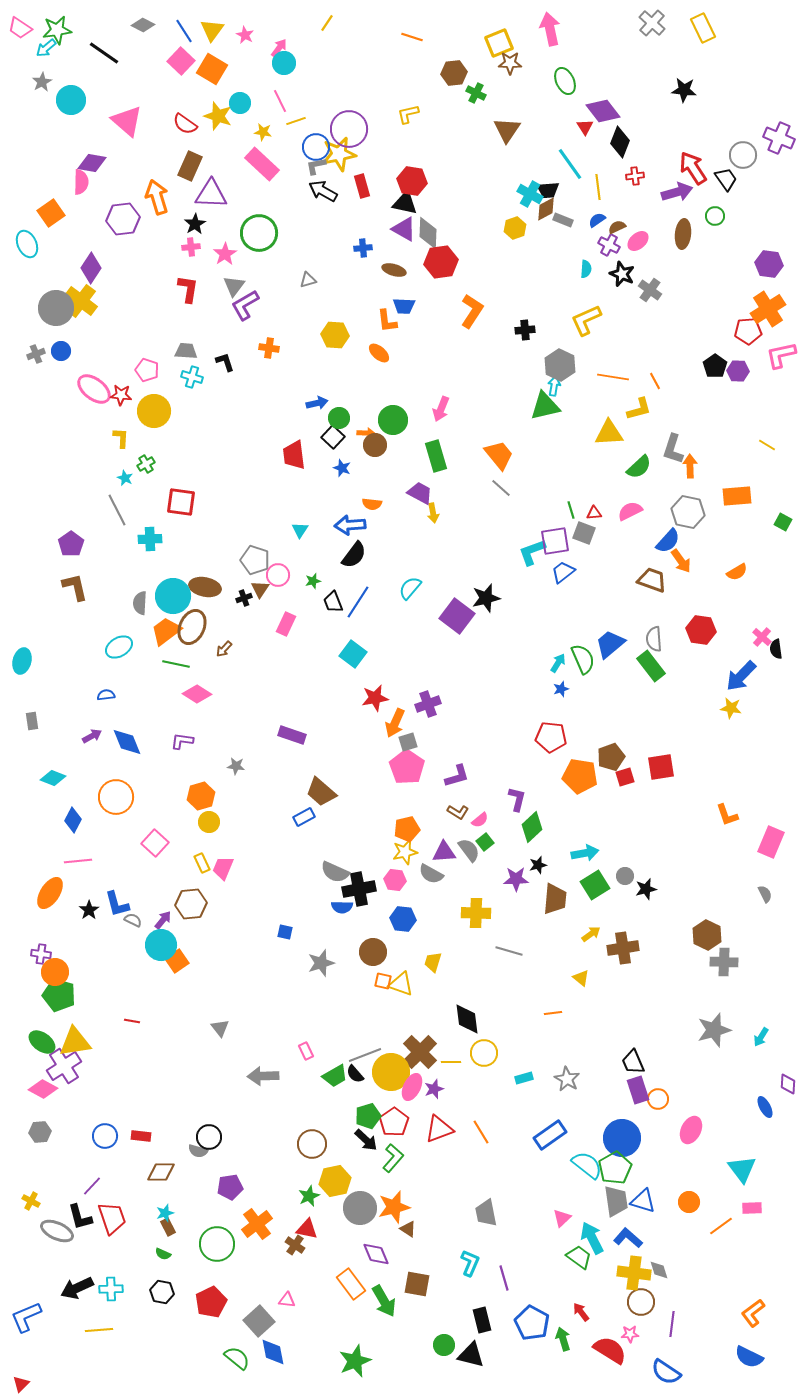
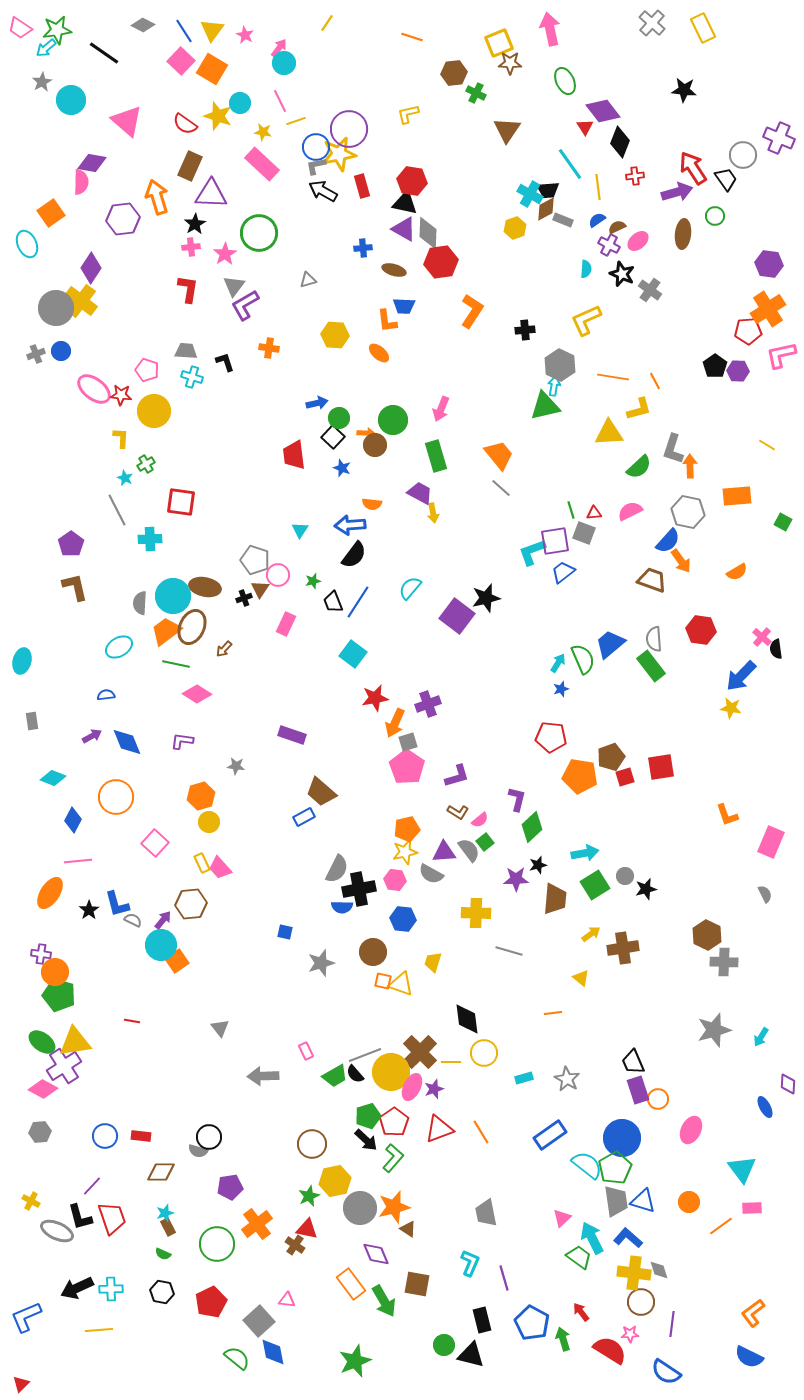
pink trapezoid at (223, 868): moved 3 px left; rotated 65 degrees counterclockwise
gray semicircle at (335, 872): moved 2 px right, 3 px up; rotated 88 degrees counterclockwise
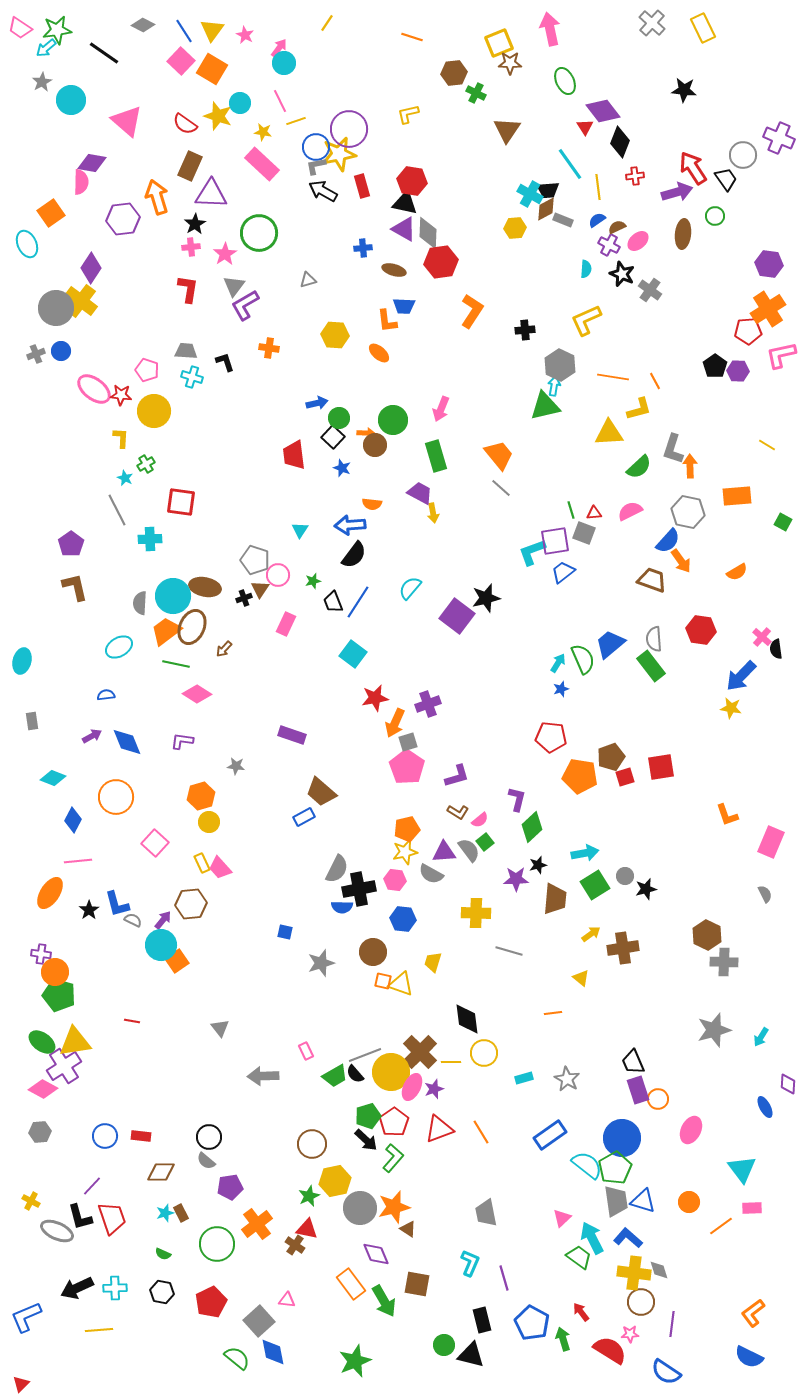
yellow hexagon at (515, 228): rotated 15 degrees clockwise
gray semicircle at (198, 1151): moved 8 px right, 10 px down; rotated 24 degrees clockwise
brown rectangle at (168, 1227): moved 13 px right, 14 px up
cyan cross at (111, 1289): moved 4 px right, 1 px up
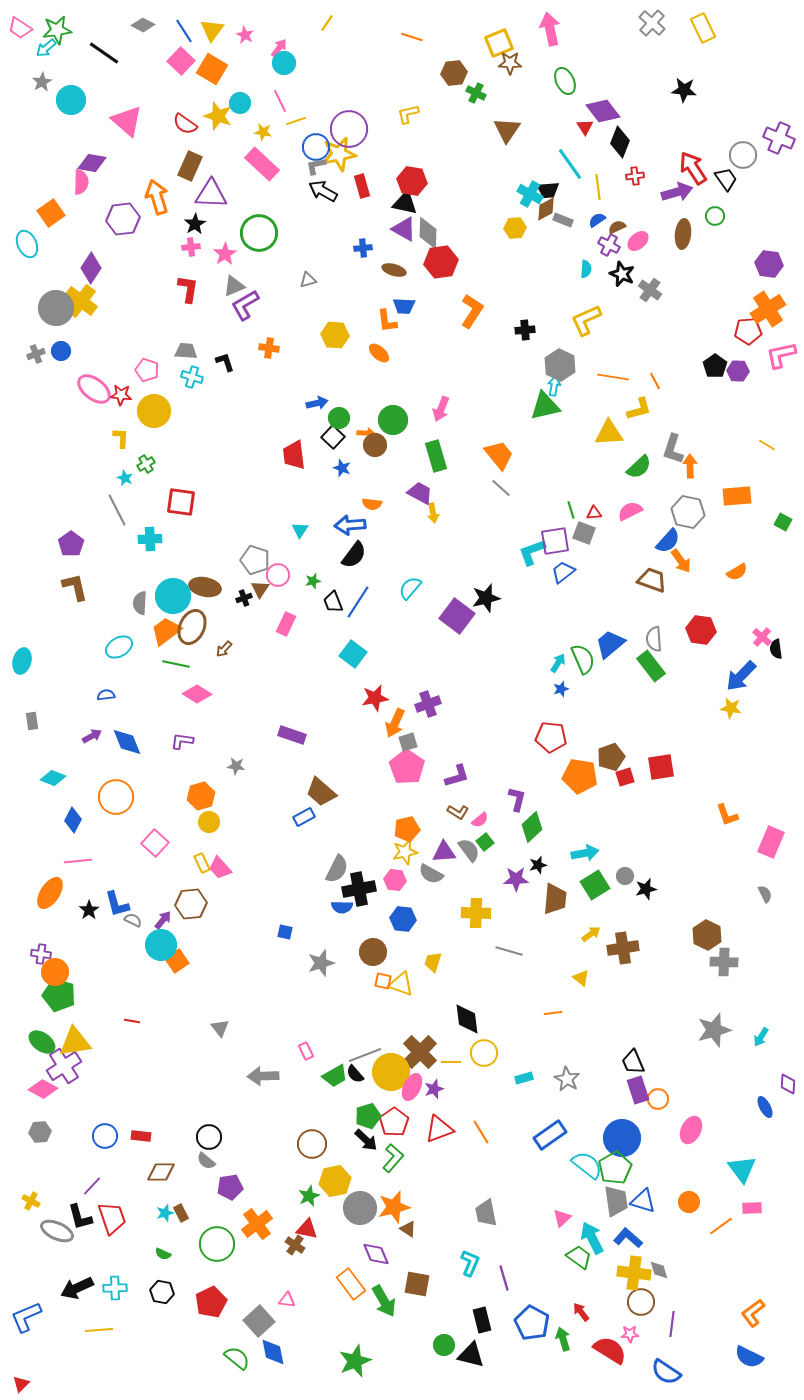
gray triangle at (234, 286): rotated 30 degrees clockwise
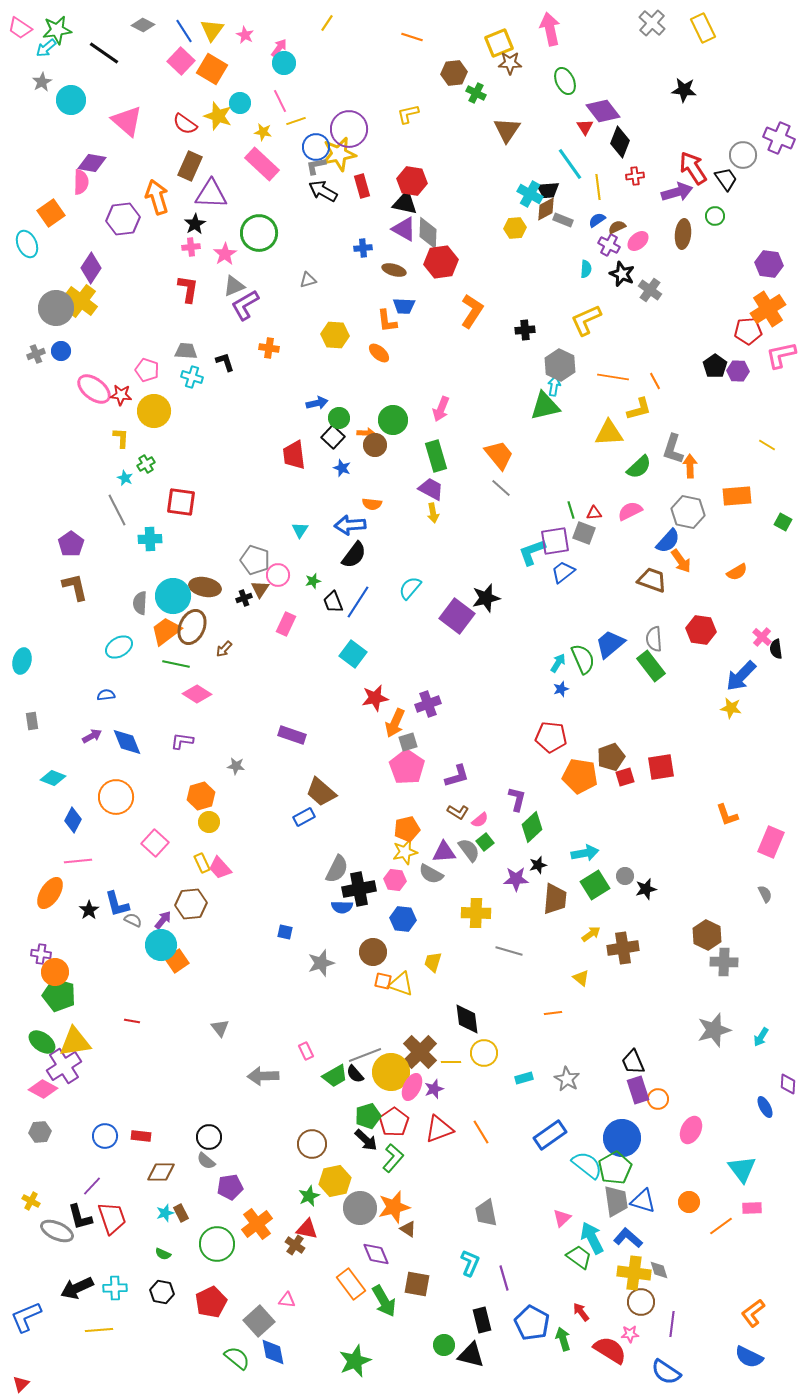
purple trapezoid at (420, 493): moved 11 px right, 4 px up
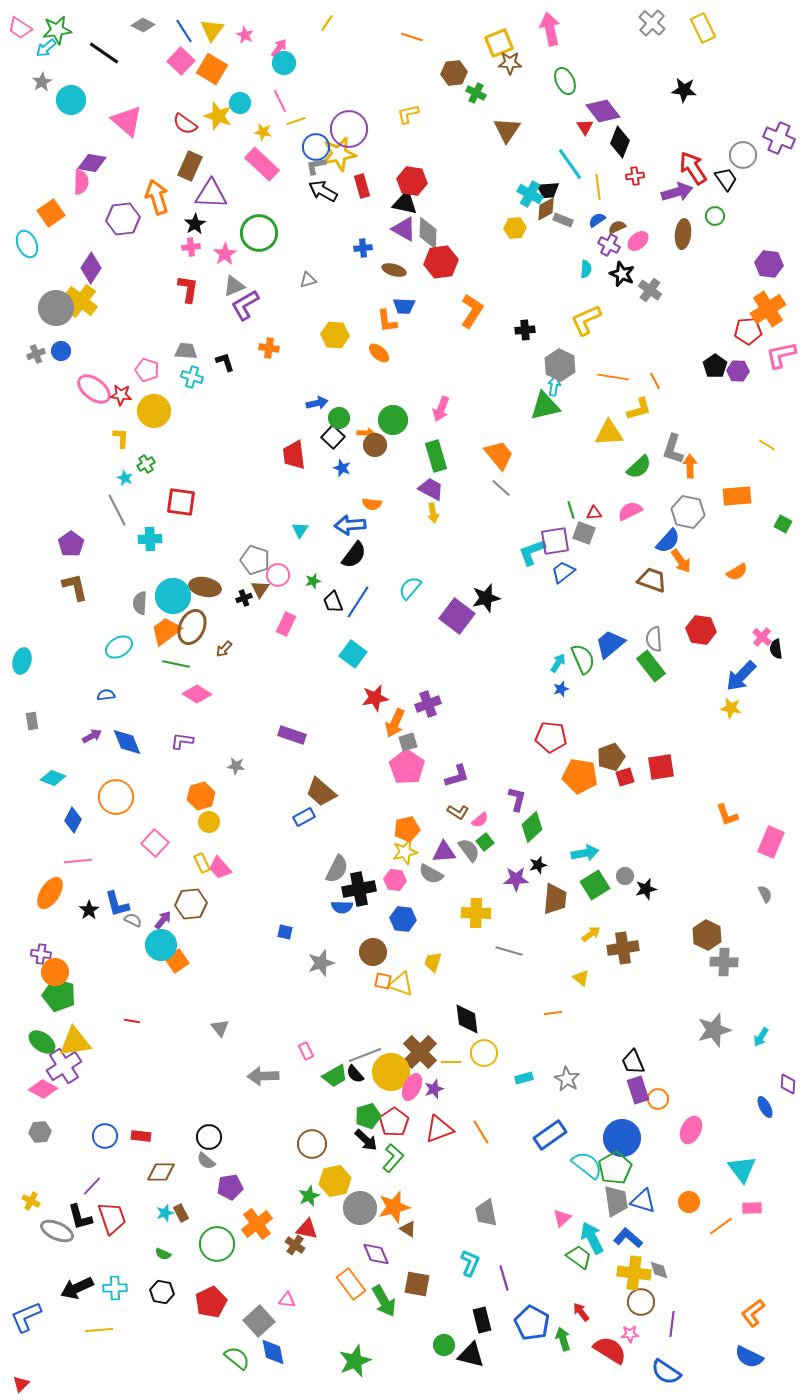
green square at (783, 522): moved 2 px down
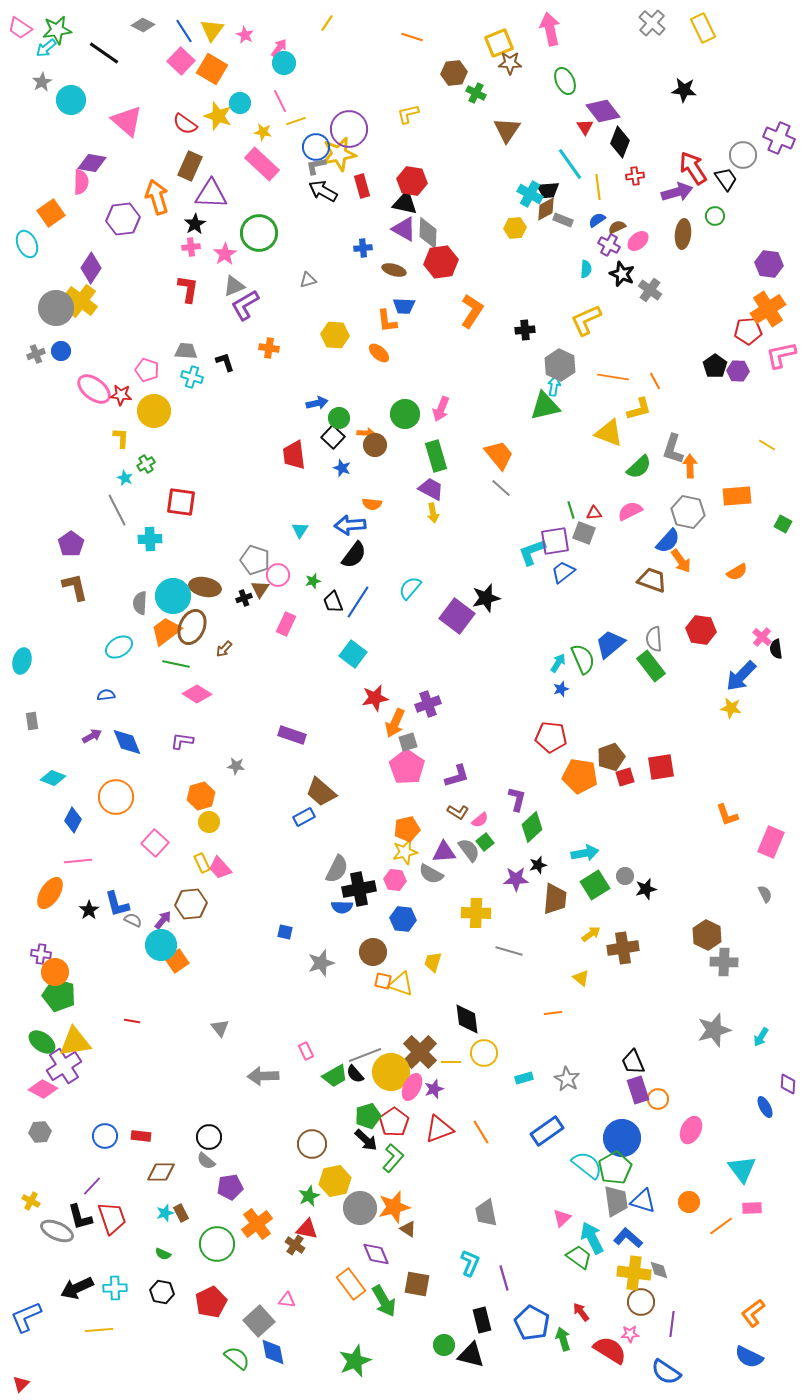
green circle at (393, 420): moved 12 px right, 6 px up
yellow triangle at (609, 433): rotated 24 degrees clockwise
blue rectangle at (550, 1135): moved 3 px left, 4 px up
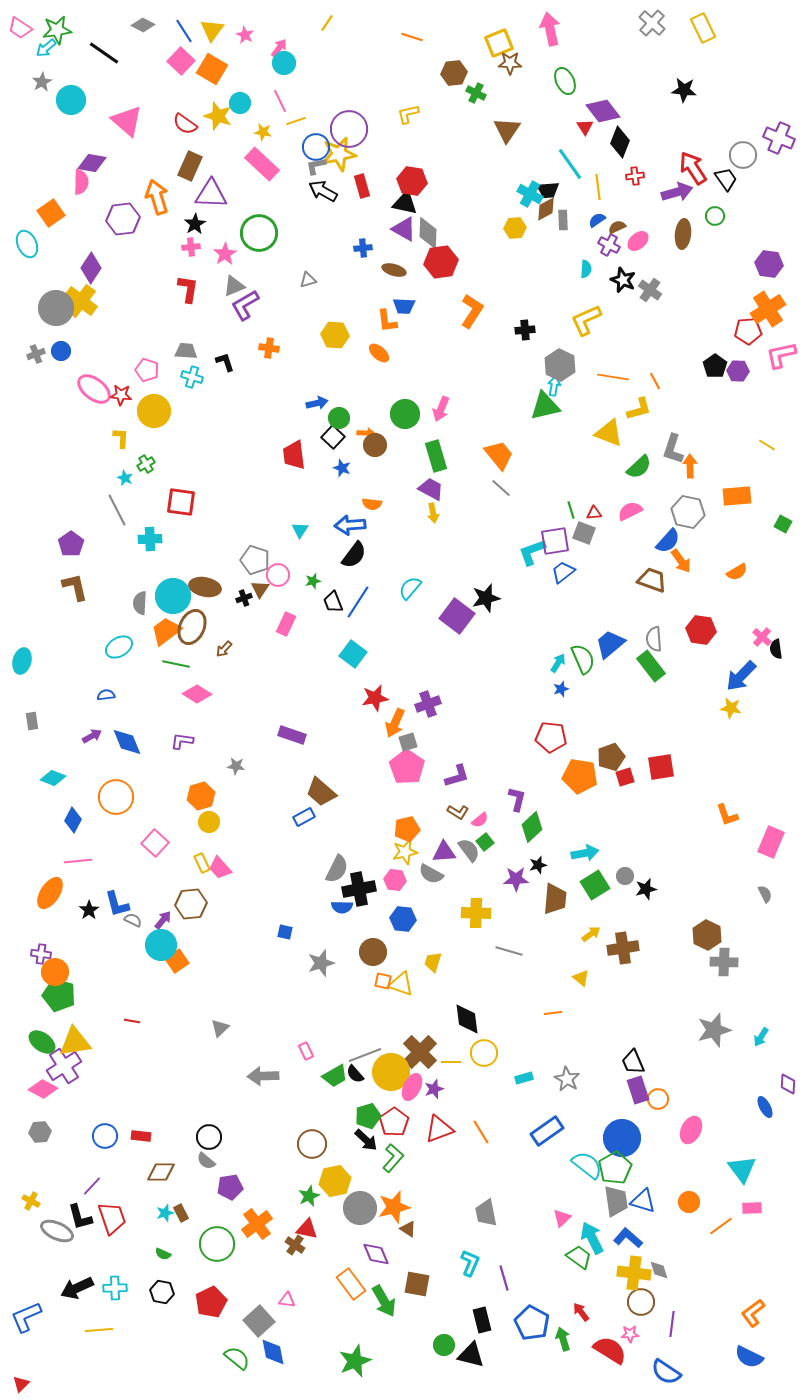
gray rectangle at (563, 220): rotated 66 degrees clockwise
black star at (622, 274): moved 1 px right, 6 px down
gray triangle at (220, 1028): rotated 24 degrees clockwise
